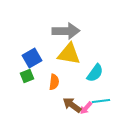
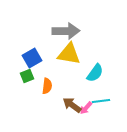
orange semicircle: moved 7 px left, 4 px down
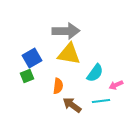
orange semicircle: moved 11 px right
pink arrow: moved 30 px right, 23 px up; rotated 24 degrees clockwise
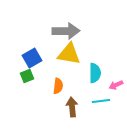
cyan semicircle: rotated 36 degrees counterclockwise
brown arrow: moved 2 px down; rotated 48 degrees clockwise
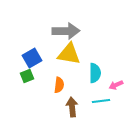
orange semicircle: moved 1 px right, 1 px up
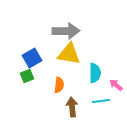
pink arrow: rotated 64 degrees clockwise
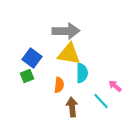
blue square: rotated 24 degrees counterclockwise
cyan semicircle: moved 13 px left
pink arrow: moved 1 px left, 1 px down
cyan line: rotated 54 degrees clockwise
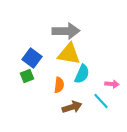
cyan semicircle: moved 1 px down; rotated 24 degrees clockwise
pink arrow: moved 3 px left, 2 px up; rotated 144 degrees clockwise
brown arrow: rotated 78 degrees clockwise
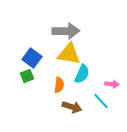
brown arrow: rotated 36 degrees clockwise
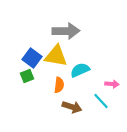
yellow triangle: moved 13 px left, 2 px down
cyan semicircle: moved 2 px left, 4 px up; rotated 138 degrees counterclockwise
